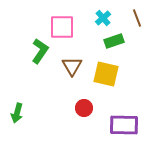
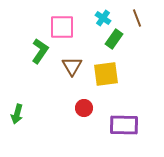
cyan cross: rotated 14 degrees counterclockwise
green rectangle: moved 2 px up; rotated 36 degrees counterclockwise
yellow square: rotated 20 degrees counterclockwise
green arrow: moved 1 px down
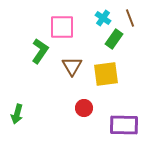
brown line: moved 7 px left
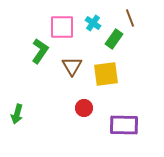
cyan cross: moved 10 px left, 5 px down
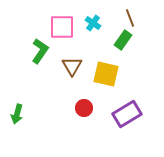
green rectangle: moved 9 px right, 1 px down
yellow square: rotated 20 degrees clockwise
purple rectangle: moved 3 px right, 11 px up; rotated 32 degrees counterclockwise
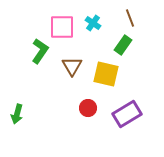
green rectangle: moved 5 px down
red circle: moved 4 px right
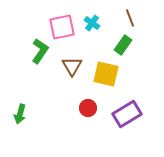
cyan cross: moved 1 px left
pink square: rotated 12 degrees counterclockwise
green arrow: moved 3 px right
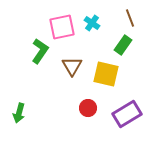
green arrow: moved 1 px left, 1 px up
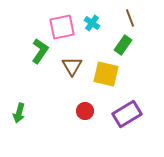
red circle: moved 3 px left, 3 px down
